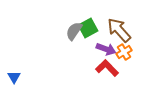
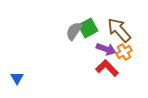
blue triangle: moved 3 px right, 1 px down
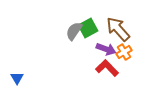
brown arrow: moved 1 px left, 1 px up
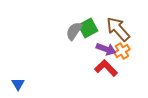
orange cross: moved 2 px left, 1 px up
red L-shape: moved 1 px left
blue triangle: moved 1 px right, 6 px down
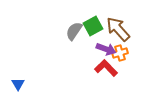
green square: moved 5 px right, 2 px up
orange cross: moved 2 px left, 2 px down; rotated 14 degrees clockwise
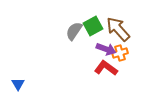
red L-shape: rotated 10 degrees counterclockwise
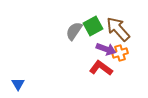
red L-shape: moved 5 px left
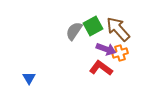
blue triangle: moved 11 px right, 6 px up
